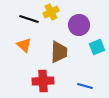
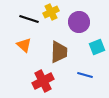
purple circle: moved 3 px up
red cross: rotated 25 degrees counterclockwise
blue line: moved 11 px up
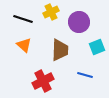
black line: moved 6 px left
brown trapezoid: moved 1 px right, 2 px up
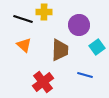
yellow cross: moved 7 px left; rotated 28 degrees clockwise
purple circle: moved 3 px down
cyan square: rotated 14 degrees counterclockwise
red cross: moved 1 px down; rotated 10 degrees counterclockwise
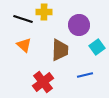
blue line: rotated 28 degrees counterclockwise
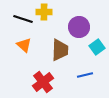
purple circle: moved 2 px down
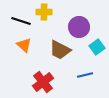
black line: moved 2 px left, 2 px down
brown trapezoid: rotated 115 degrees clockwise
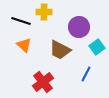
blue line: moved 1 px right, 1 px up; rotated 49 degrees counterclockwise
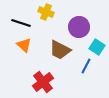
yellow cross: moved 2 px right; rotated 21 degrees clockwise
black line: moved 2 px down
cyan square: rotated 21 degrees counterclockwise
blue line: moved 8 px up
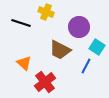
orange triangle: moved 18 px down
red cross: moved 2 px right
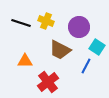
yellow cross: moved 9 px down
orange triangle: moved 1 px right, 2 px up; rotated 42 degrees counterclockwise
red cross: moved 3 px right
